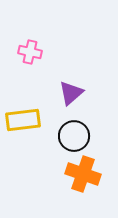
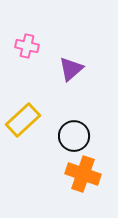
pink cross: moved 3 px left, 6 px up
purple triangle: moved 24 px up
yellow rectangle: rotated 36 degrees counterclockwise
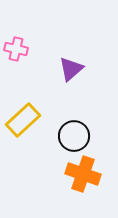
pink cross: moved 11 px left, 3 px down
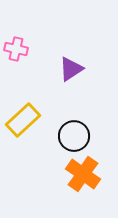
purple triangle: rotated 8 degrees clockwise
orange cross: rotated 16 degrees clockwise
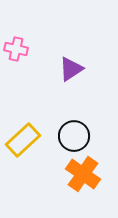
yellow rectangle: moved 20 px down
